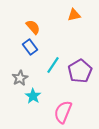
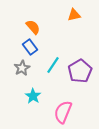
gray star: moved 2 px right, 10 px up
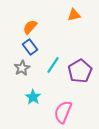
orange semicircle: moved 3 px left; rotated 98 degrees counterclockwise
cyan star: moved 1 px down
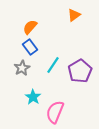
orange triangle: rotated 24 degrees counterclockwise
pink semicircle: moved 8 px left
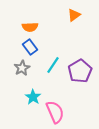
orange semicircle: rotated 133 degrees counterclockwise
pink semicircle: rotated 135 degrees clockwise
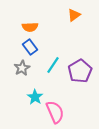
cyan star: moved 2 px right
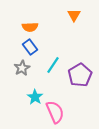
orange triangle: rotated 24 degrees counterclockwise
purple pentagon: moved 4 px down
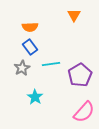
cyan line: moved 2 px left, 1 px up; rotated 48 degrees clockwise
pink semicircle: moved 29 px right; rotated 65 degrees clockwise
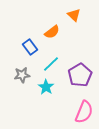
orange triangle: rotated 16 degrees counterclockwise
orange semicircle: moved 22 px right, 5 px down; rotated 35 degrees counterclockwise
cyan line: rotated 36 degrees counterclockwise
gray star: moved 7 px down; rotated 21 degrees clockwise
cyan star: moved 11 px right, 10 px up
pink semicircle: rotated 20 degrees counterclockwise
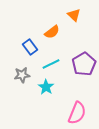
cyan line: rotated 18 degrees clockwise
purple pentagon: moved 4 px right, 11 px up
pink semicircle: moved 7 px left, 1 px down
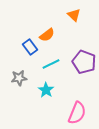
orange semicircle: moved 5 px left, 3 px down
purple pentagon: moved 2 px up; rotated 20 degrees counterclockwise
gray star: moved 3 px left, 3 px down
cyan star: moved 3 px down
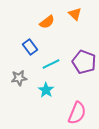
orange triangle: moved 1 px right, 1 px up
orange semicircle: moved 13 px up
